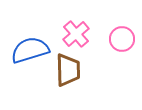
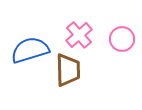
pink cross: moved 3 px right, 1 px down
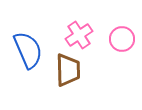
pink cross: rotated 8 degrees clockwise
blue semicircle: moved 2 px left; rotated 84 degrees clockwise
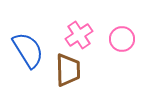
blue semicircle: rotated 9 degrees counterclockwise
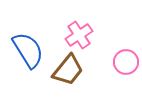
pink circle: moved 4 px right, 23 px down
brown trapezoid: rotated 40 degrees clockwise
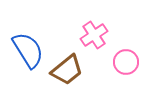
pink cross: moved 15 px right
brown trapezoid: moved 1 px left; rotated 12 degrees clockwise
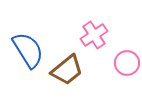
pink circle: moved 1 px right, 1 px down
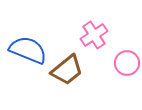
blue semicircle: rotated 36 degrees counterclockwise
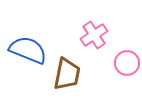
brown trapezoid: moved 4 px down; rotated 40 degrees counterclockwise
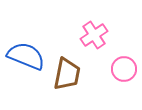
blue semicircle: moved 2 px left, 6 px down
pink circle: moved 3 px left, 6 px down
